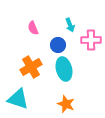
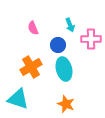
pink cross: moved 1 px up
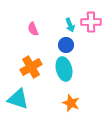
pink semicircle: moved 1 px down
pink cross: moved 17 px up
blue circle: moved 8 px right
orange star: moved 5 px right, 1 px up
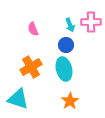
orange star: moved 1 px left, 2 px up; rotated 18 degrees clockwise
